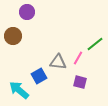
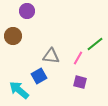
purple circle: moved 1 px up
gray triangle: moved 7 px left, 6 px up
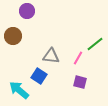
blue square: rotated 28 degrees counterclockwise
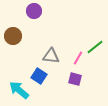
purple circle: moved 7 px right
green line: moved 3 px down
purple square: moved 5 px left, 3 px up
